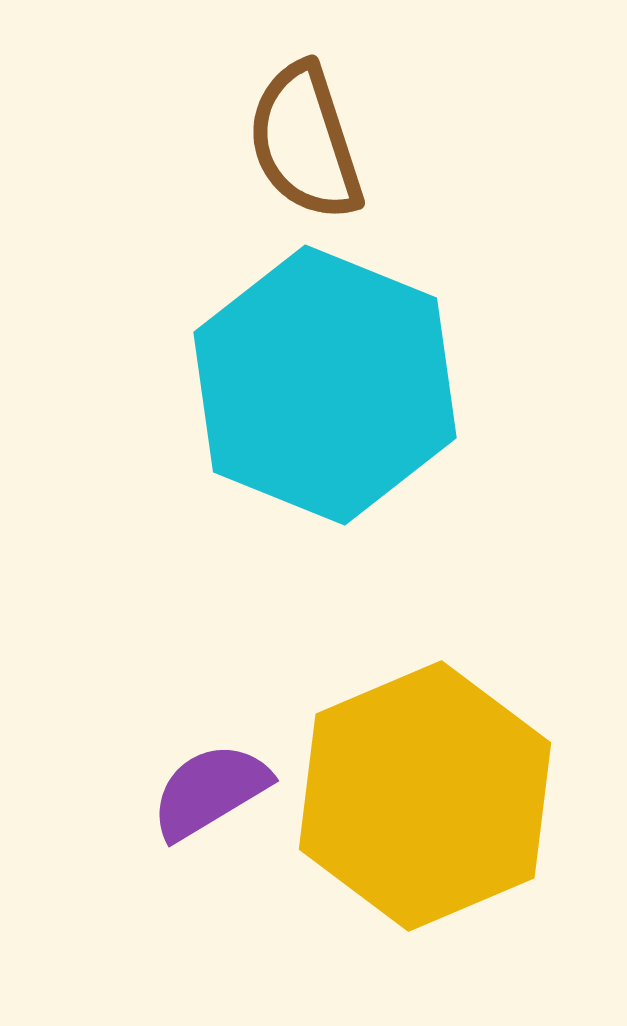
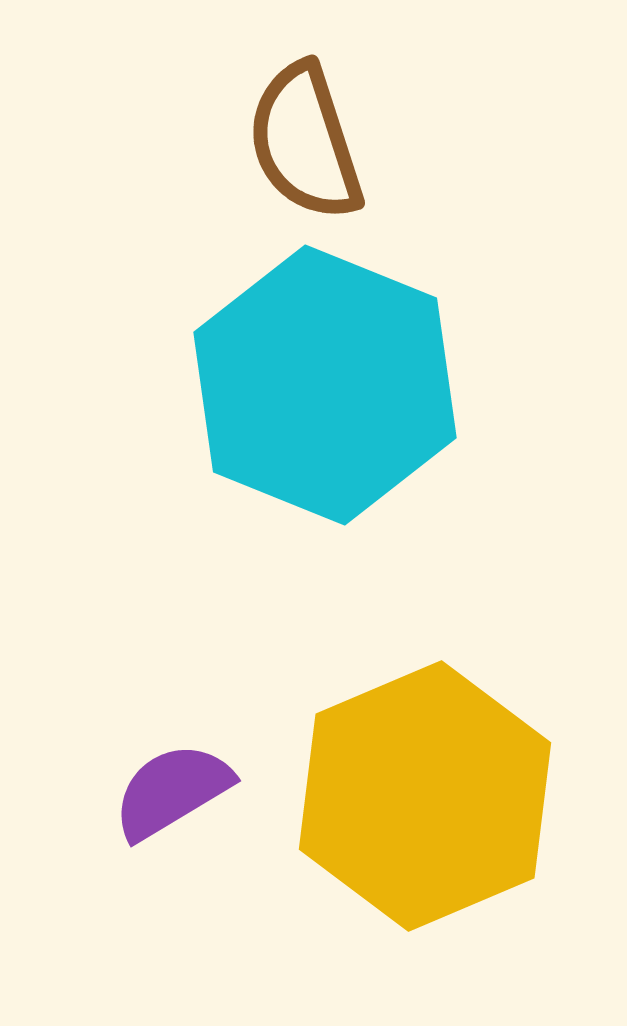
purple semicircle: moved 38 px left
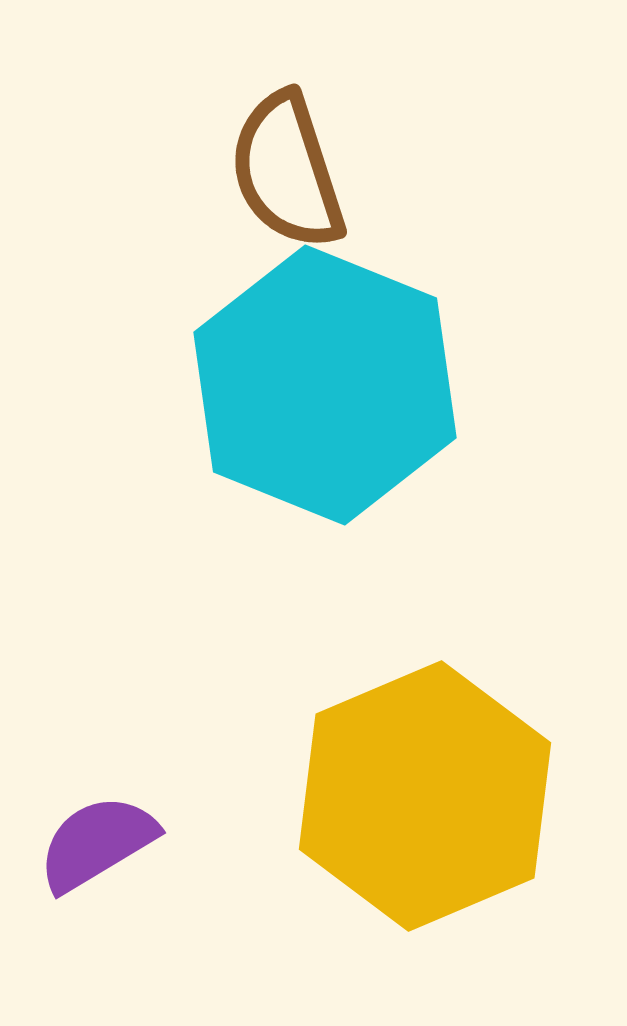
brown semicircle: moved 18 px left, 29 px down
purple semicircle: moved 75 px left, 52 px down
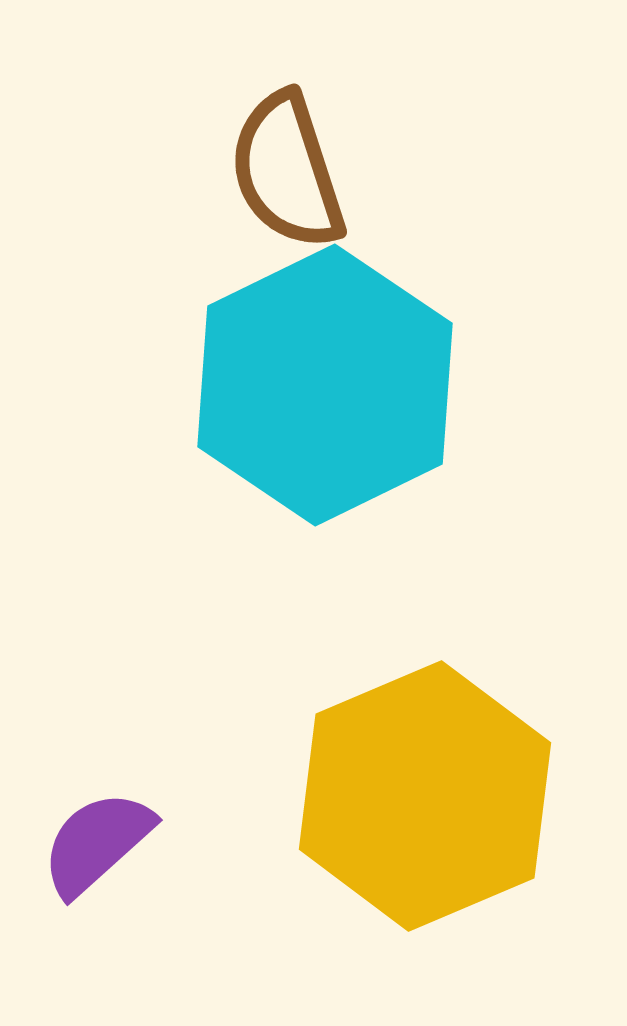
cyan hexagon: rotated 12 degrees clockwise
purple semicircle: rotated 11 degrees counterclockwise
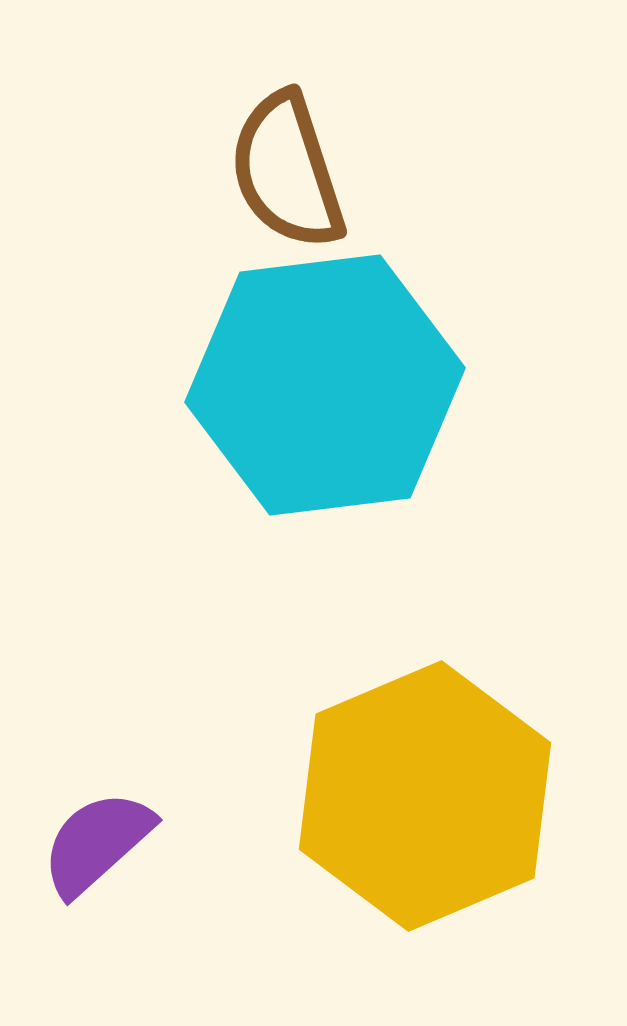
cyan hexagon: rotated 19 degrees clockwise
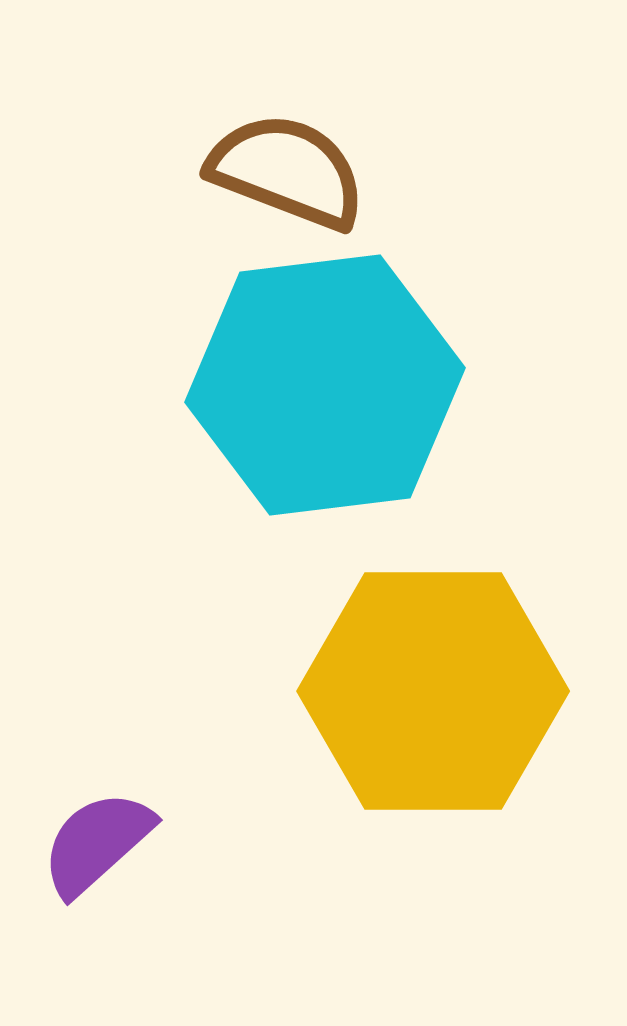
brown semicircle: rotated 129 degrees clockwise
yellow hexagon: moved 8 px right, 105 px up; rotated 23 degrees clockwise
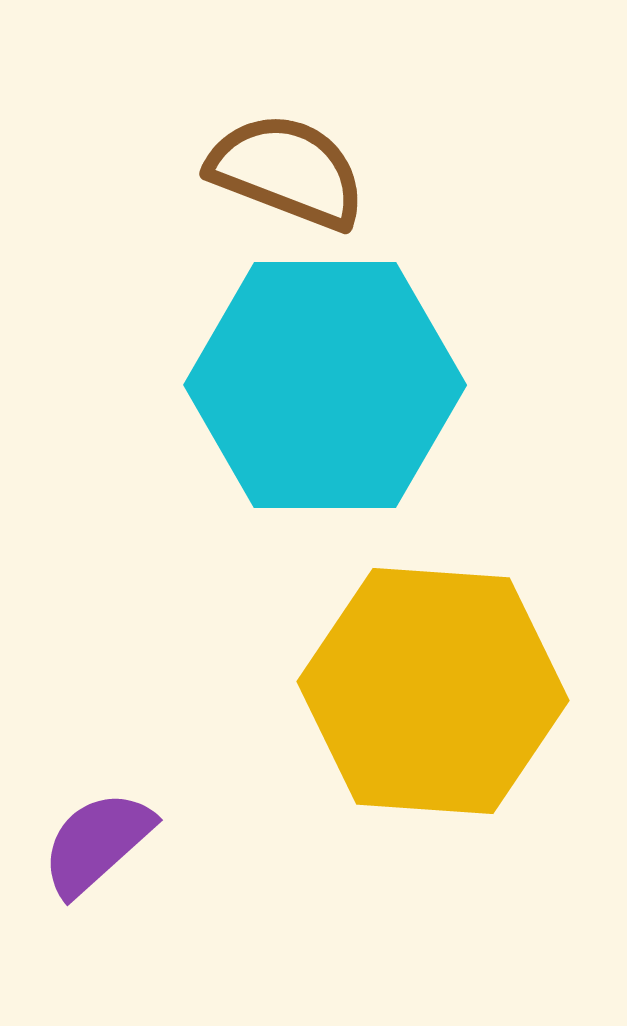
cyan hexagon: rotated 7 degrees clockwise
yellow hexagon: rotated 4 degrees clockwise
